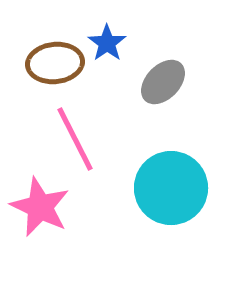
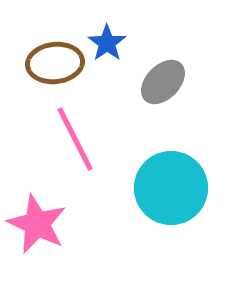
pink star: moved 3 px left, 17 px down
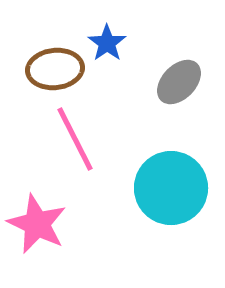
brown ellipse: moved 6 px down
gray ellipse: moved 16 px right
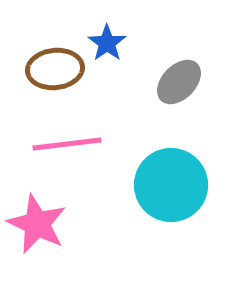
pink line: moved 8 px left, 5 px down; rotated 70 degrees counterclockwise
cyan circle: moved 3 px up
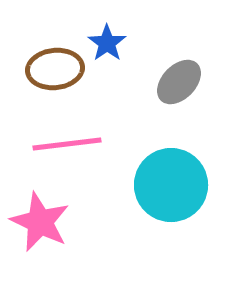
pink star: moved 3 px right, 2 px up
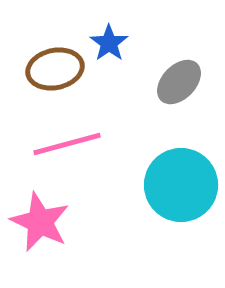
blue star: moved 2 px right
brown ellipse: rotated 6 degrees counterclockwise
pink line: rotated 8 degrees counterclockwise
cyan circle: moved 10 px right
